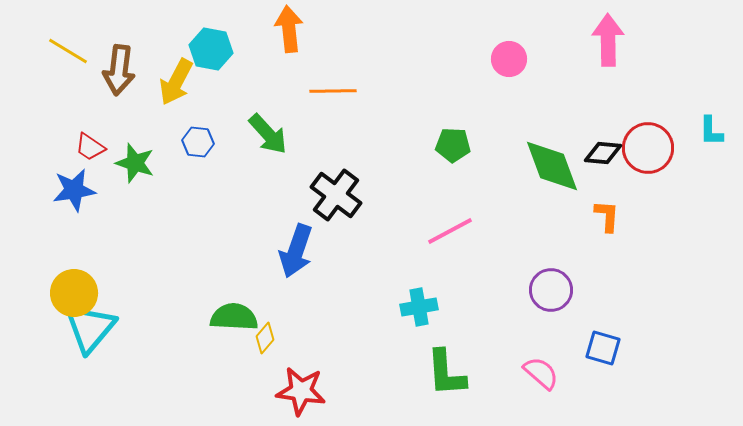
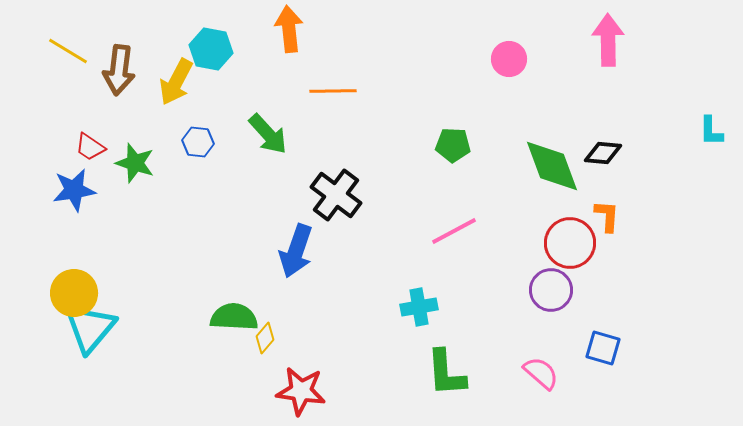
red circle: moved 78 px left, 95 px down
pink line: moved 4 px right
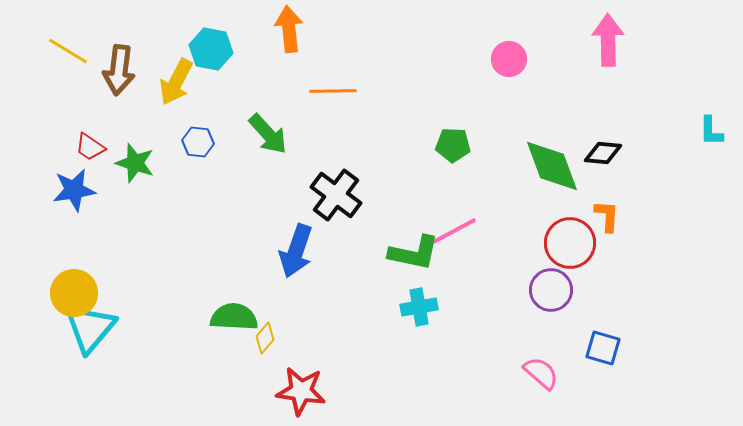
green L-shape: moved 32 px left, 120 px up; rotated 74 degrees counterclockwise
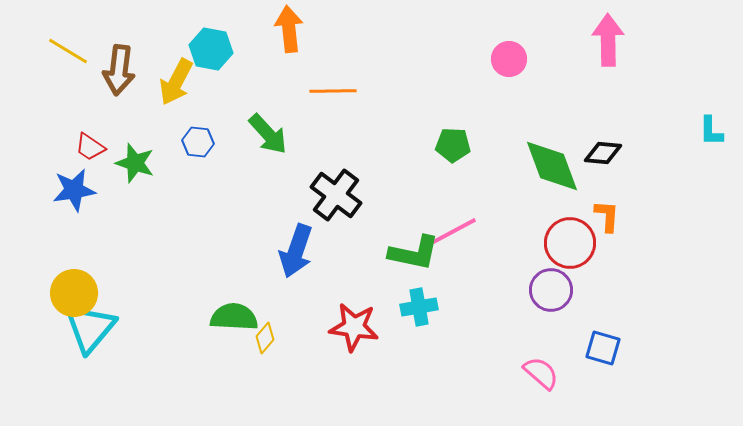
red star: moved 53 px right, 64 px up
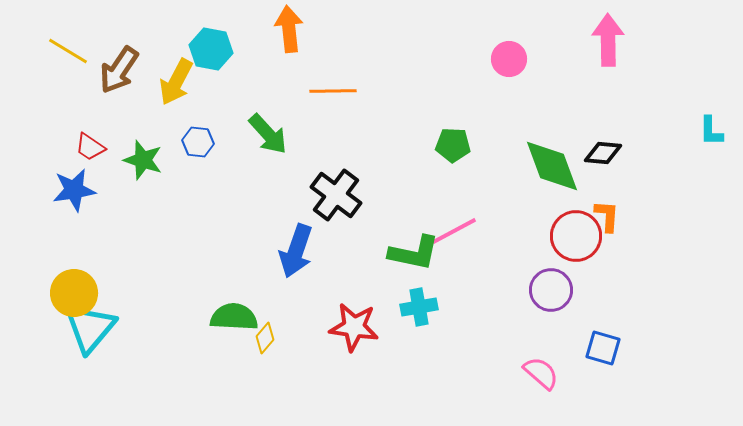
brown arrow: rotated 27 degrees clockwise
green star: moved 8 px right, 3 px up
red circle: moved 6 px right, 7 px up
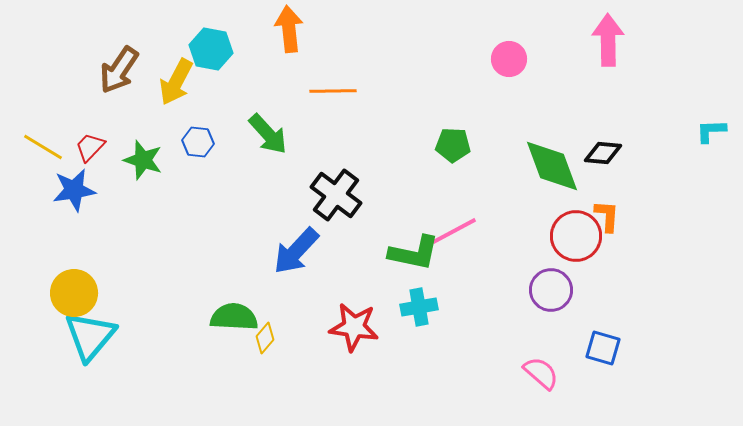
yellow line: moved 25 px left, 96 px down
cyan L-shape: rotated 88 degrees clockwise
red trapezoid: rotated 100 degrees clockwise
blue arrow: rotated 24 degrees clockwise
cyan triangle: moved 8 px down
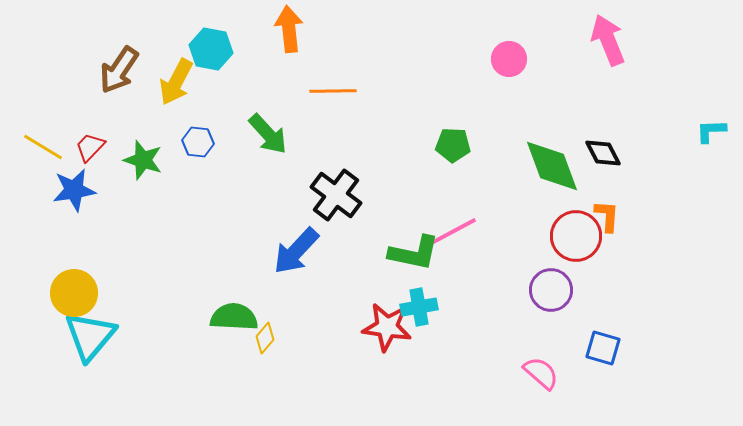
pink arrow: rotated 21 degrees counterclockwise
black diamond: rotated 57 degrees clockwise
red star: moved 33 px right
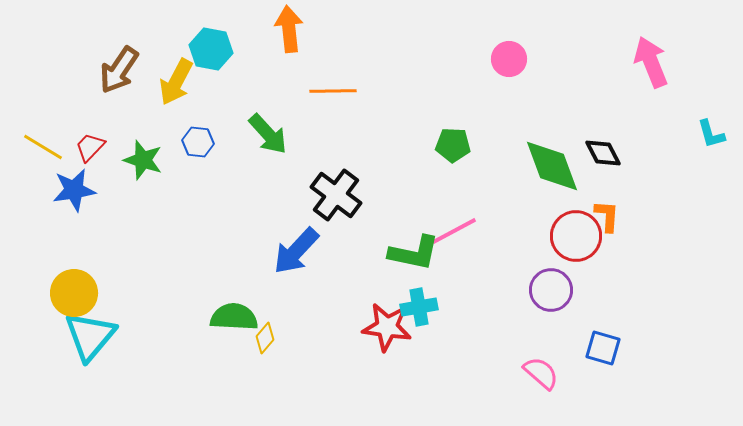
pink arrow: moved 43 px right, 22 px down
cyan L-shape: moved 3 px down; rotated 104 degrees counterclockwise
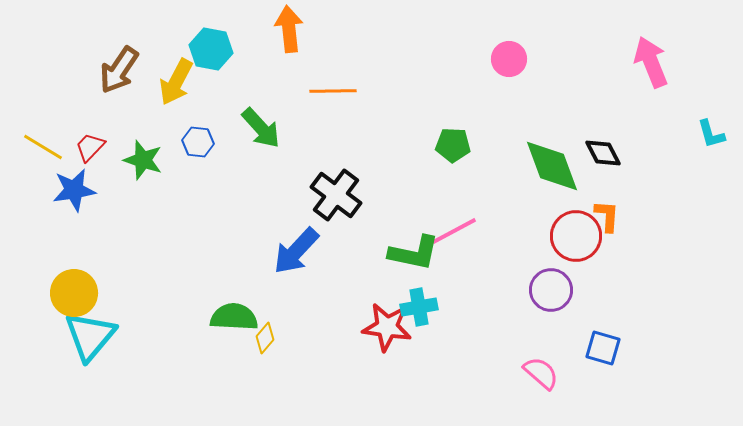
green arrow: moved 7 px left, 6 px up
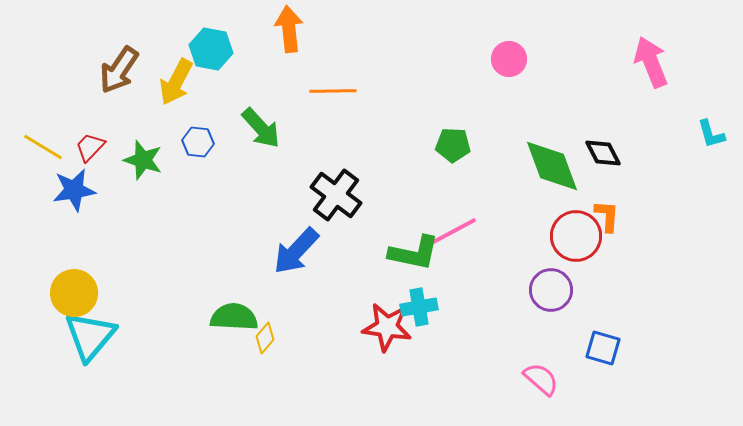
pink semicircle: moved 6 px down
